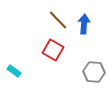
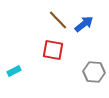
blue arrow: rotated 48 degrees clockwise
red square: rotated 20 degrees counterclockwise
cyan rectangle: rotated 64 degrees counterclockwise
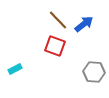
red square: moved 2 px right, 4 px up; rotated 10 degrees clockwise
cyan rectangle: moved 1 px right, 2 px up
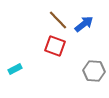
gray hexagon: moved 1 px up
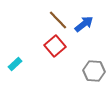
red square: rotated 30 degrees clockwise
cyan rectangle: moved 5 px up; rotated 16 degrees counterclockwise
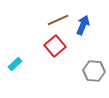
brown line: rotated 70 degrees counterclockwise
blue arrow: moved 1 px left, 1 px down; rotated 30 degrees counterclockwise
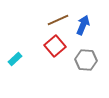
cyan rectangle: moved 5 px up
gray hexagon: moved 8 px left, 11 px up
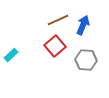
cyan rectangle: moved 4 px left, 4 px up
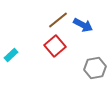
brown line: rotated 15 degrees counterclockwise
blue arrow: rotated 96 degrees clockwise
gray hexagon: moved 9 px right, 8 px down; rotated 15 degrees counterclockwise
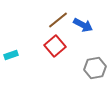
cyan rectangle: rotated 24 degrees clockwise
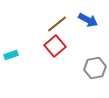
brown line: moved 1 px left, 4 px down
blue arrow: moved 5 px right, 5 px up
